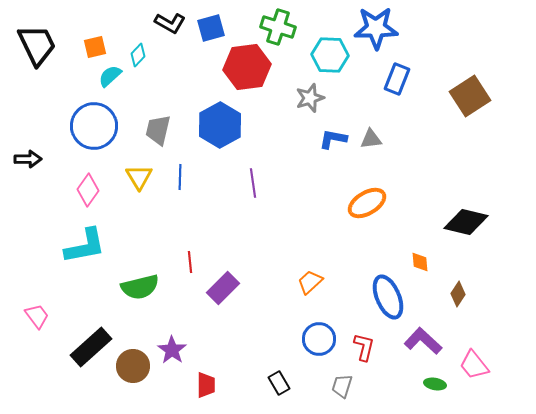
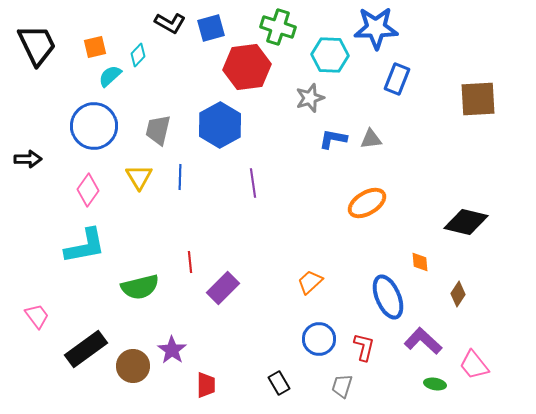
brown square at (470, 96): moved 8 px right, 3 px down; rotated 30 degrees clockwise
black rectangle at (91, 347): moved 5 px left, 2 px down; rotated 6 degrees clockwise
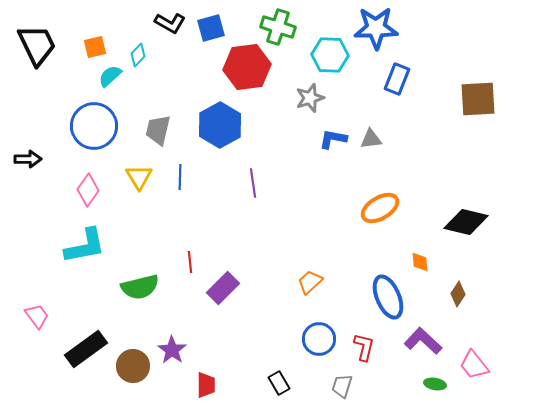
orange ellipse at (367, 203): moved 13 px right, 5 px down
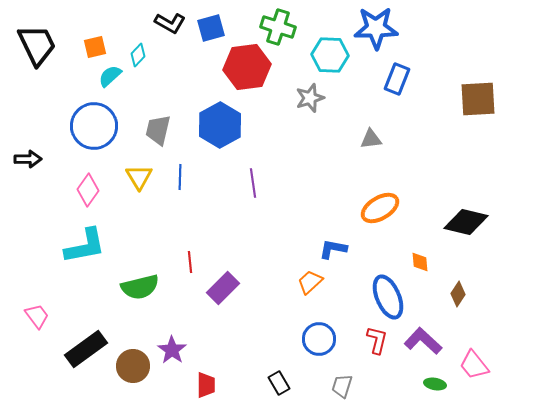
blue L-shape at (333, 139): moved 110 px down
red L-shape at (364, 347): moved 13 px right, 7 px up
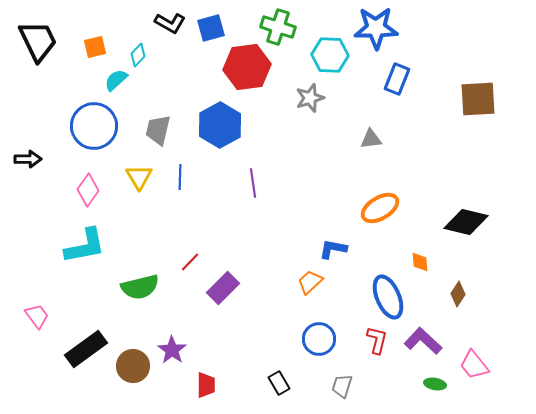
black trapezoid at (37, 45): moved 1 px right, 4 px up
cyan semicircle at (110, 76): moved 6 px right, 4 px down
red line at (190, 262): rotated 50 degrees clockwise
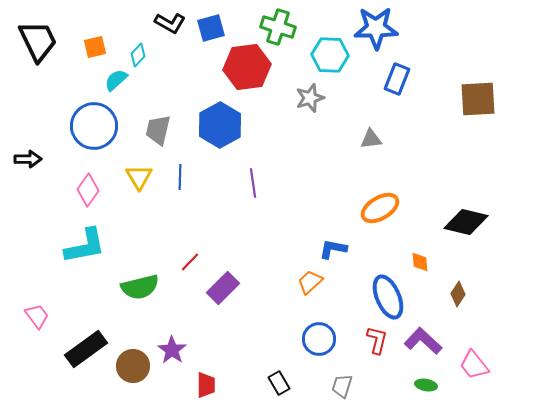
green ellipse at (435, 384): moved 9 px left, 1 px down
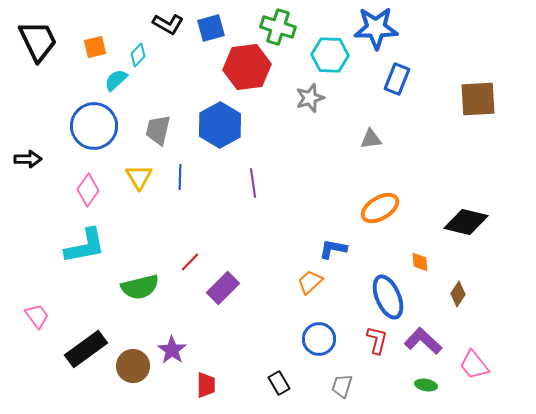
black L-shape at (170, 23): moved 2 px left, 1 px down
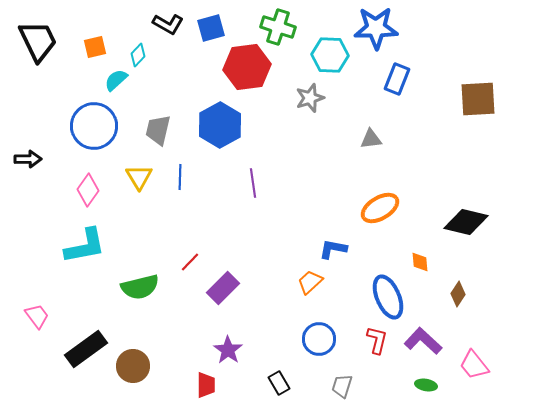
purple star at (172, 350): moved 56 px right
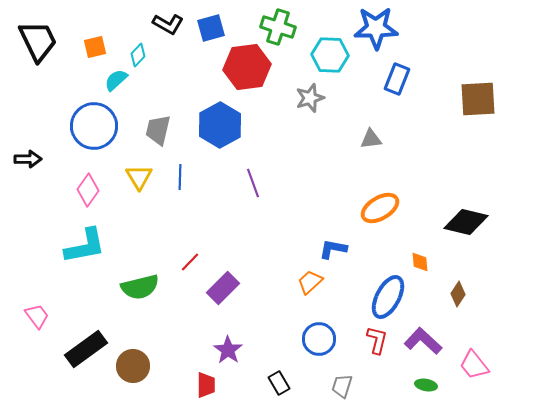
purple line at (253, 183): rotated 12 degrees counterclockwise
blue ellipse at (388, 297): rotated 51 degrees clockwise
